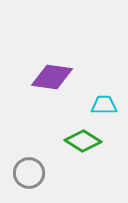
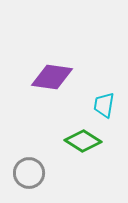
cyan trapezoid: rotated 80 degrees counterclockwise
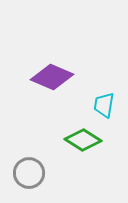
purple diamond: rotated 15 degrees clockwise
green diamond: moved 1 px up
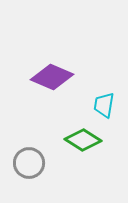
gray circle: moved 10 px up
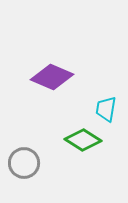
cyan trapezoid: moved 2 px right, 4 px down
gray circle: moved 5 px left
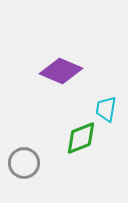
purple diamond: moved 9 px right, 6 px up
green diamond: moved 2 px left, 2 px up; rotated 54 degrees counterclockwise
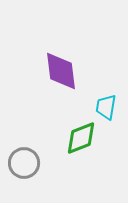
purple diamond: rotated 60 degrees clockwise
cyan trapezoid: moved 2 px up
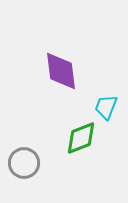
cyan trapezoid: rotated 12 degrees clockwise
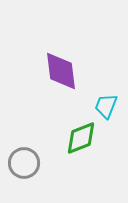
cyan trapezoid: moved 1 px up
